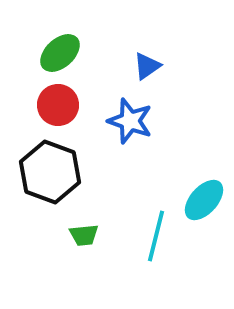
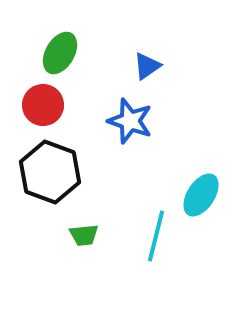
green ellipse: rotated 18 degrees counterclockwise
red circle: moved 15 px left
cyan ellipse: moved 3 px left, 5 px up; rotated 9 degrees counterclockwise
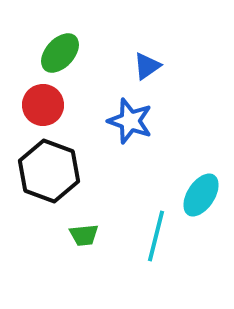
green ellipse: rotated 12 degrees clockwise
black hexagon: moved 1 px left, 1 px up
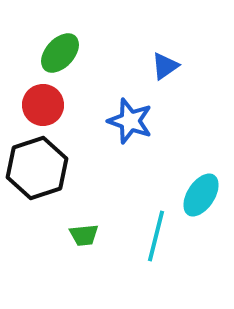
blue triangle: moved 18 px right
black hexagon: moved 12 px left, 3 px up; rotated 22 degrees clockwise
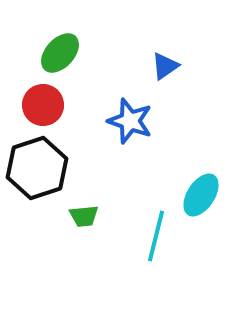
green trapezoid: moved 19 px up
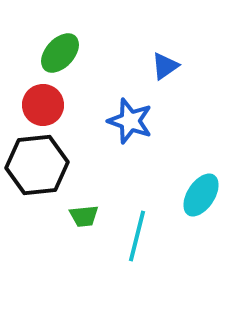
black hexagon: moved 3 px up; rotated 12 degrees clockwise
cyan line: moved 19 px left
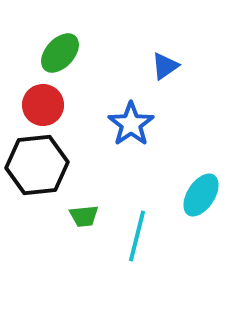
blue star: moved 1 px right, 3 px down; rotated 18 degrees clockwise
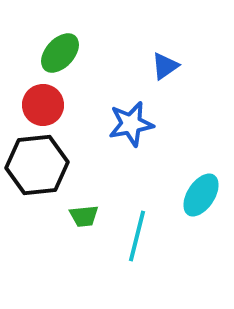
blue star: rotated 24 degrees clockwise
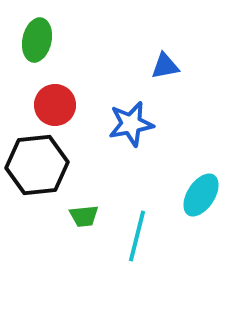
green ellipse: moved 23 px left, 13 px up; rotated 30 degrees counterclockwise
blue triangle: rotated 24 degrees clockwise
red circle: moved 12 px right
